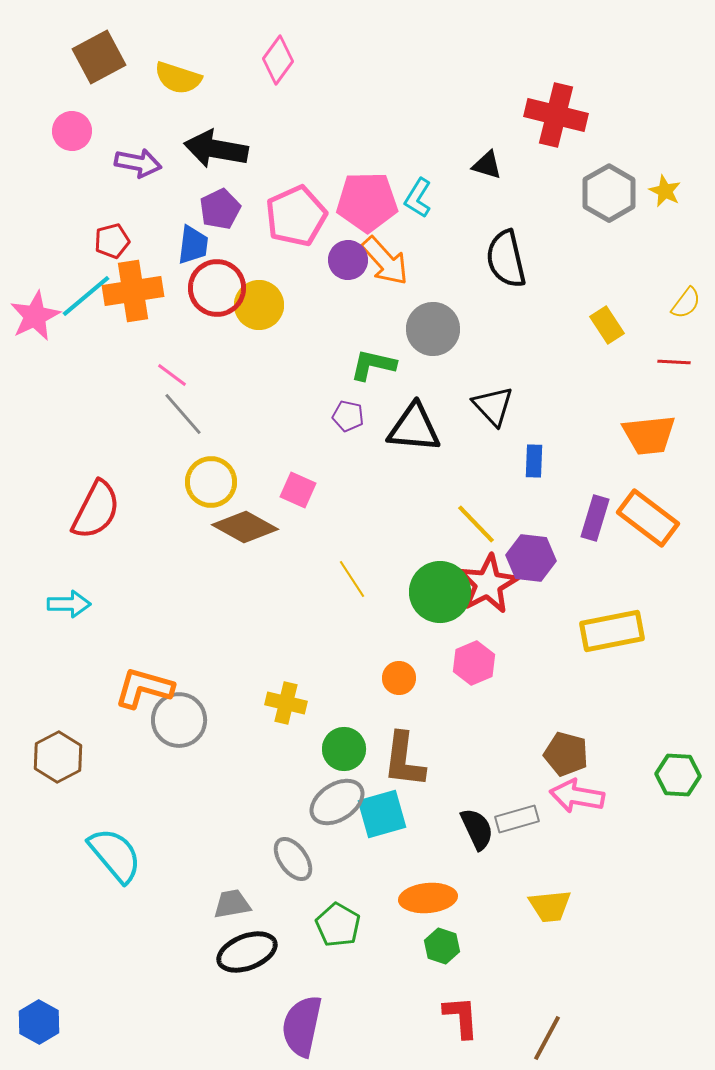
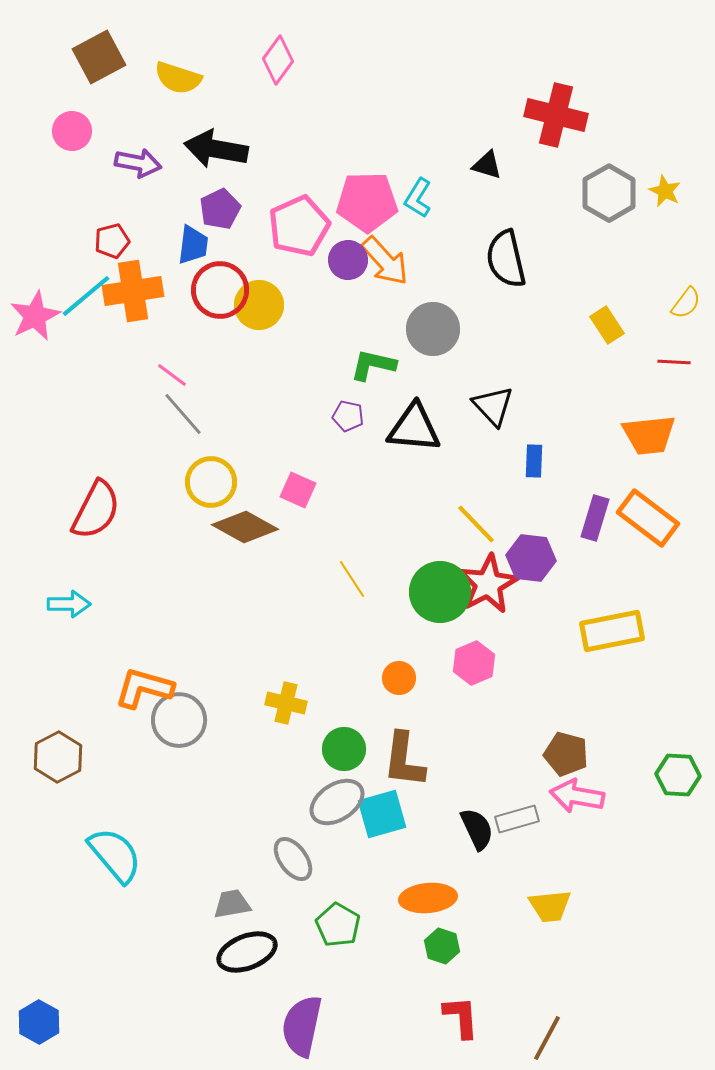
pink pentagon at (296, 216): moved 3 px right, 10 px down
red circle at (217, 288): moved 3 px right, 2 px down
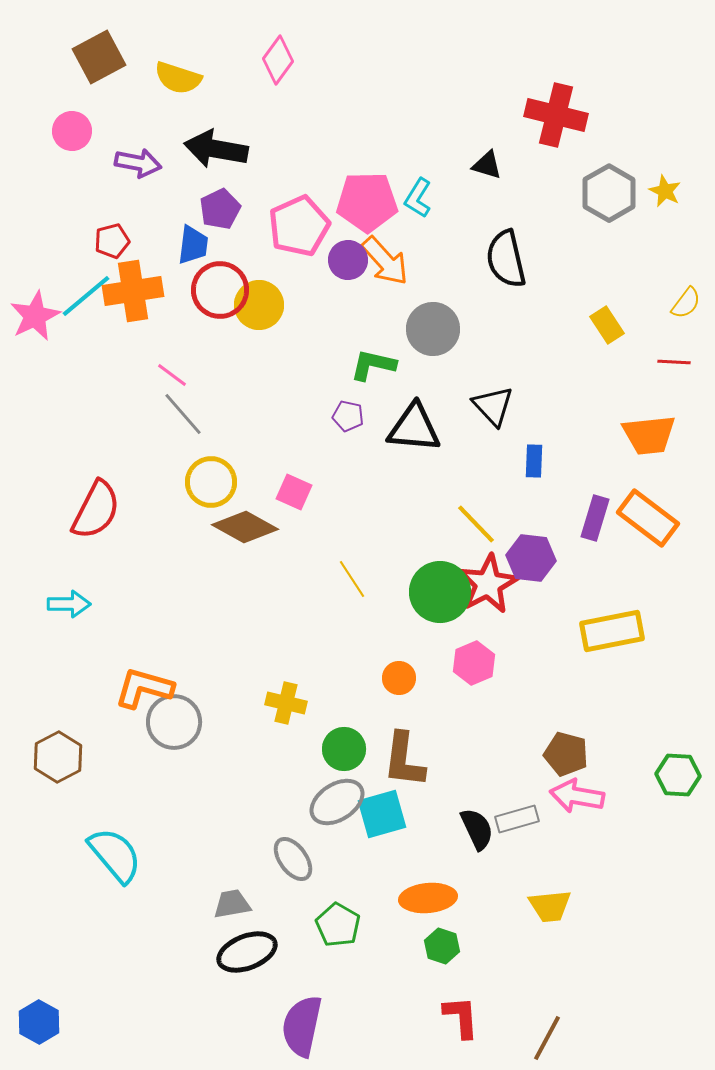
pink square at (298, 490): moved 4 px left, 2 px down
gray circle at (179, 720): moved 5 px left, 2 px down
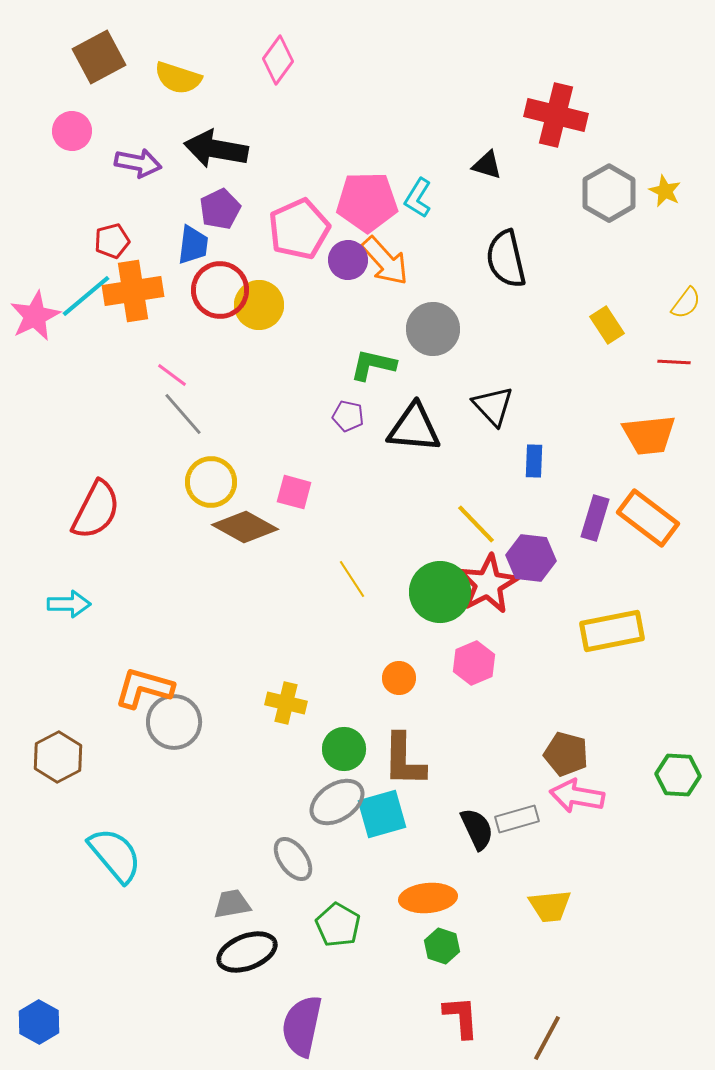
pink pentagon at (299, 226): moved 3 px down
pink square at (294, 492): rotated 9 degrees counterclockwise
brown L-shape at (404, 760): rotated 6 degrees counterclockwise
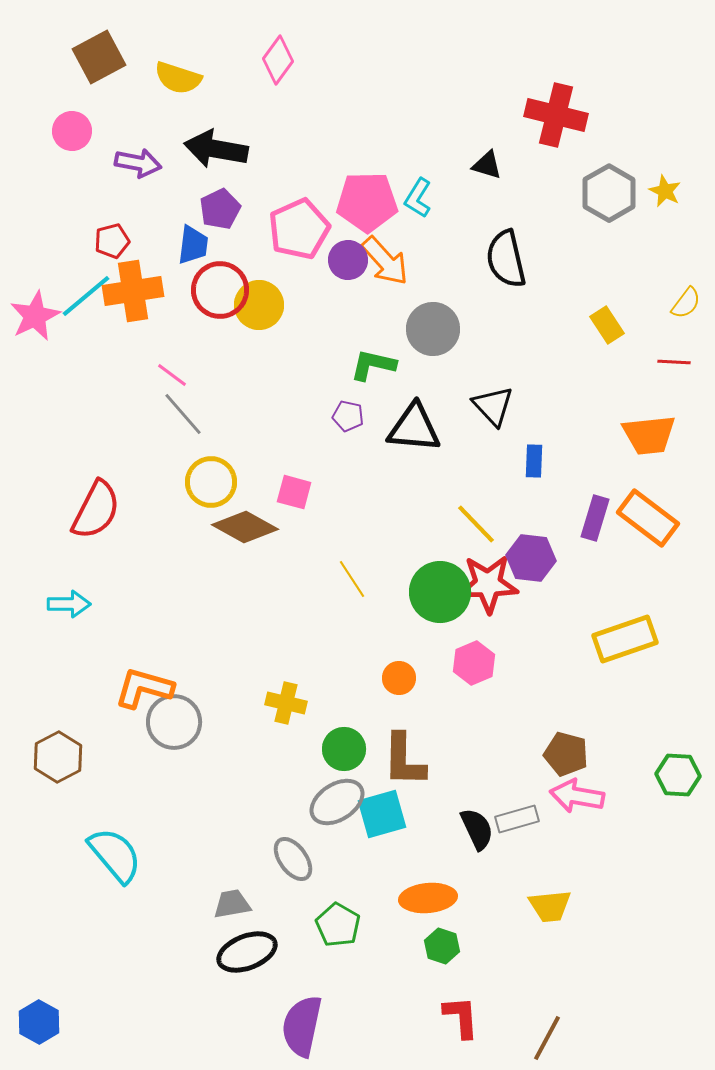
red star at (488, 584): rotated 26 degrees clockwise
yellow rectangle at (612, 631): moved 13 px right, 8 px down; rotated 8 degrees counterclockwise
